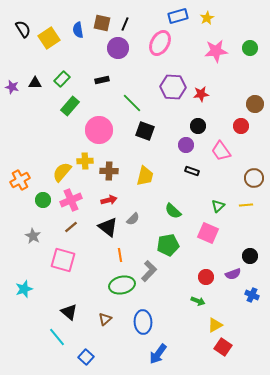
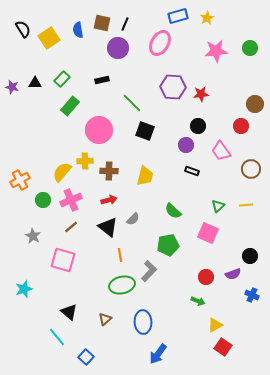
brown circle at (254, 178): moved 3 px left, 9 px up
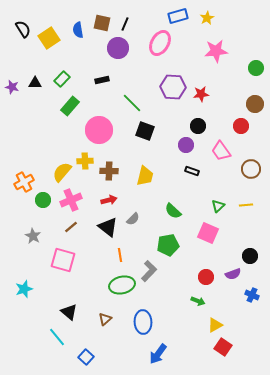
green circle at (250, 48): moved 6 px right, 20 px down
orange cross at (20, 180): moved 4 px right, 2 px down
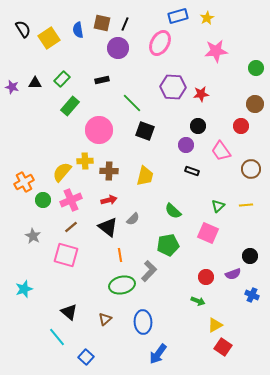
pink square at (63, 260): moved 3 px right, 5 px up
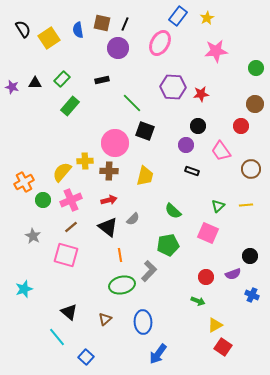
blue rectangle at (178, 16): rotated 36 degrees counterclockwise
pink circle at (99, 130): moved 16 px right, 13 px down
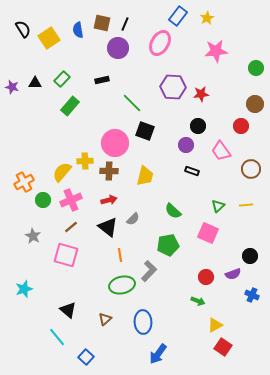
black triangle at (69, 312): moved 1 px left, 2 px up
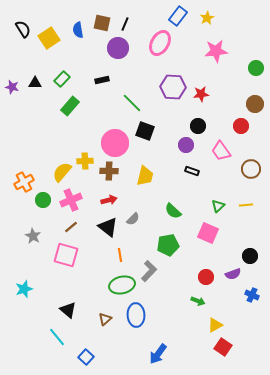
blue ellipse at (143, 322): moved 7 px left, 7 px up
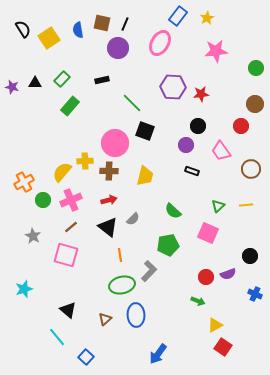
purple semicircle at (233, 274): moved 5 px left
blue cross at (252, 295): moved 3 px right, 1 px up
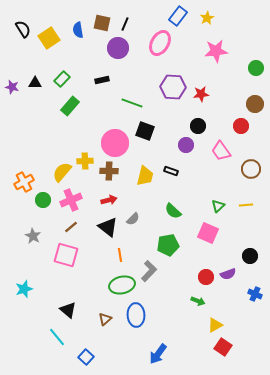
green line at (132, 103): rotated 25 degrees counterclockwise
black rectangle at (192, 171): moved 21 px left
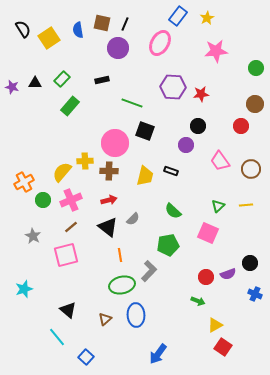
pink trapezoid at (221, 151): moved 1 px left, 10 px down
pink square at (66, 255): rotated 30 degrees counterclockwise
black circle at (250, 256): moved 7 px down
